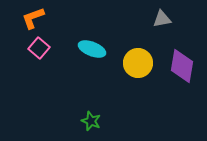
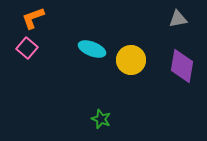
gray triangle: moved 16 px right
pink square: moved 12 px left
yellow circle: moved 7 px left, 3 px up
green star: moved 10 px right, 2 px up
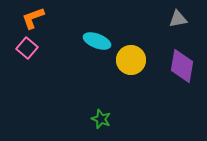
cyan ellipse: moved 5 px right, 8 px up
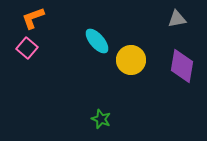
gray triangle: moved 1 px left
cyan ellipse: rotated 28 degrees clockwise
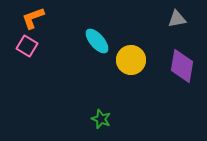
pink square: moved 2 px up; rotated 10 degrees counterclockwise
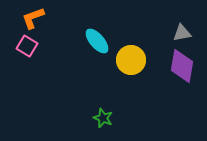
gray triangle: moved 5 px right, 14 px down
green star: moved 2 px right, 1 px up
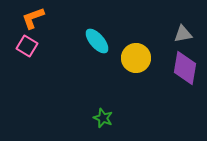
gray triangle: moved 1 px right, 1 px down
yellow circle: moved 5 px right, 2 px up
purple diamond: moved 3 px right, 2 px down
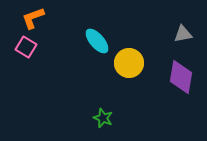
pink square: moved 1 px left, 1 px down
yellow circle: moved 7 px left, 5 px down
purple diamond: moved 4 px left, 9 px down
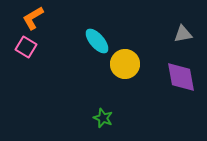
orange L-shape: rotated 10 degrees counterclockwise
yellow circle: moved 4 px left, 1 px down
purple diamond: rotated 20 degrees counterclockwise
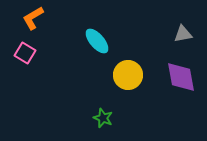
pink square: moved 1 px left, 6 px down
yellow circle: moved 3 px right, 11 px down
